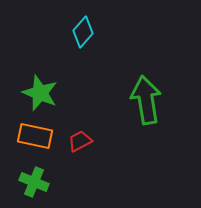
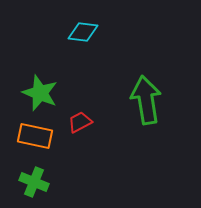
cyan diamond: rotated 56 degrees clockwise
red trapezoid: moved 19 px up
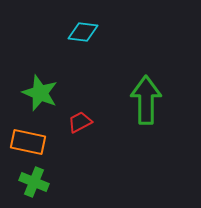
green arrow: rotated 9 degrees clockwise
orange rectangle: moved 7 px left, 6 px down
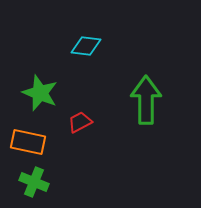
cyan diamond: moved 3 px right, 14 px down
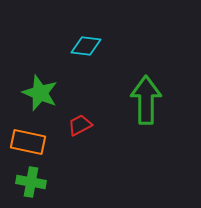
red trapezoid: moved 3 px down
green cross: moved 3 px left; rotated 12 degrees counterclockwise
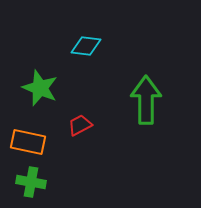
green star: moved 5 px up
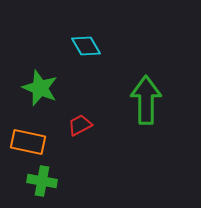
cyan diamond: rotated 52 degrees clockwise
green cross: moved 11 px right, 1 px up
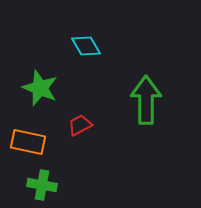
green cross: moved 4 px down
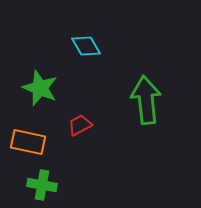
green arrow: rotated 6 degrees counterclockwise
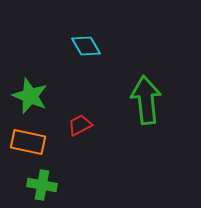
green star: moved 10 px left, 8 px down
